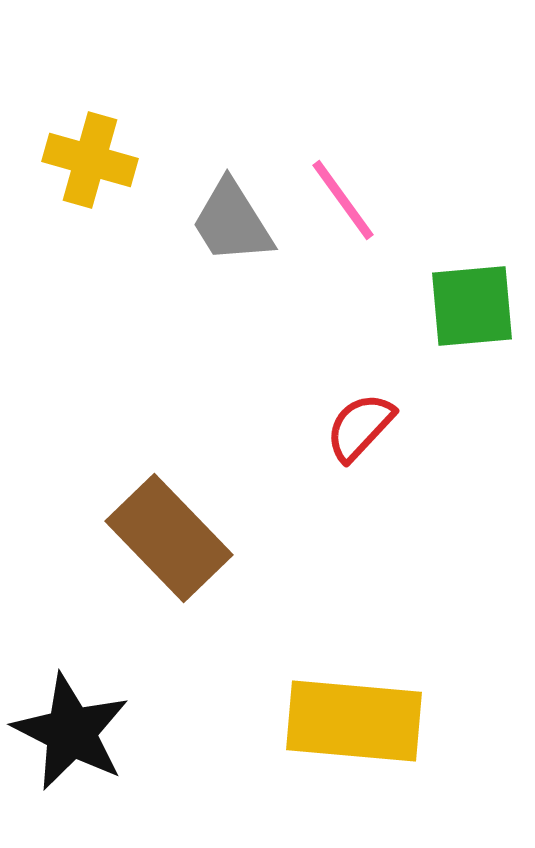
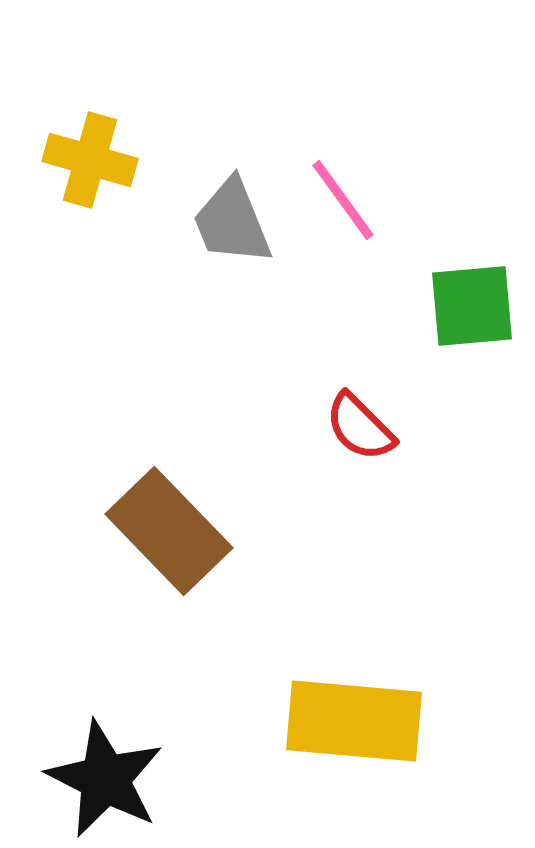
gray trapezoid: rotated 10 degrees clockwise
red semicircle: rotated 88 degrees counterclockwise
brown rectangle: moved 7 px up
black star: moved 34 px right, 47 px down
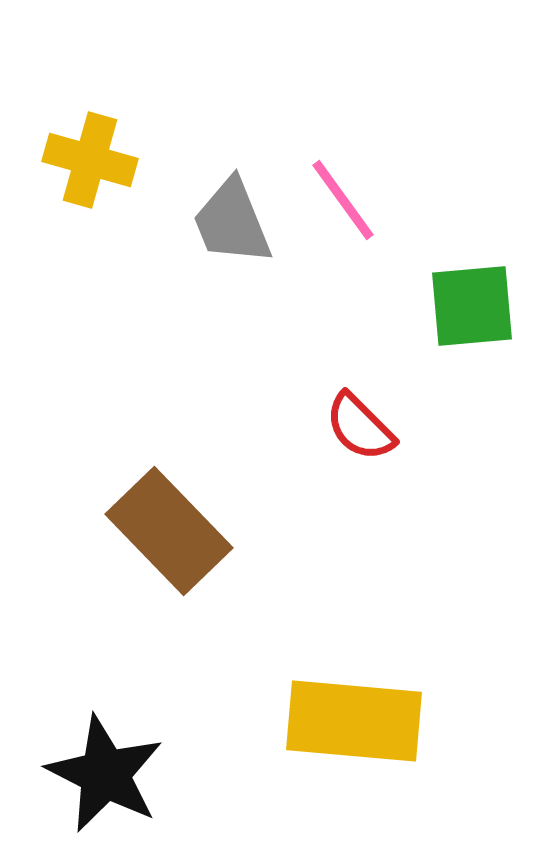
black star: moved 5 px up
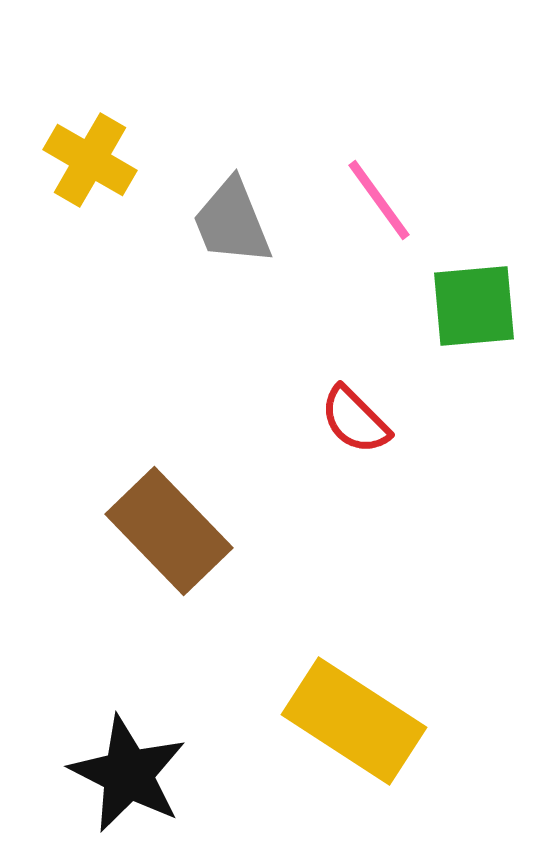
yellow cross: rotated 14 degrees clockwise
pink line: moved 36 px right
green square: moved 2 px right
red semicircle: moved 5 px left, 7 px up
yellow rectangle: rotated 28 degrees clockwise
black star: moved 23 px right
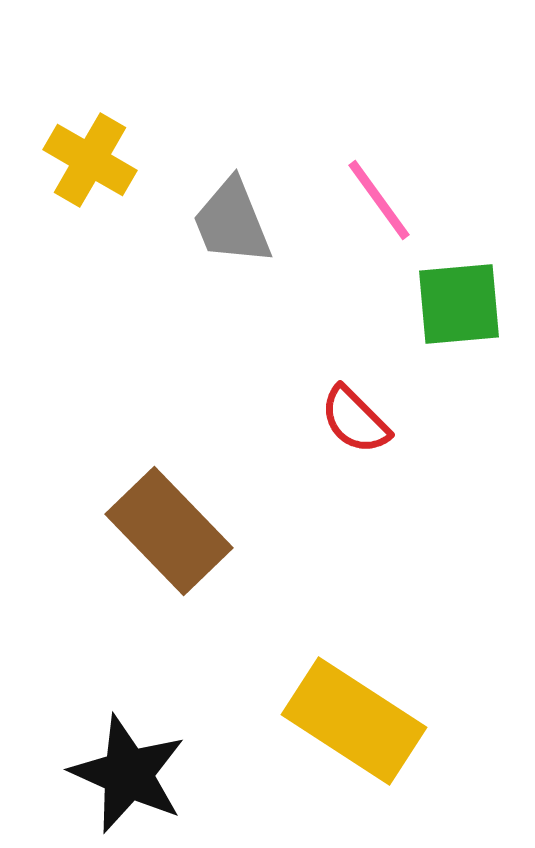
green square: moved 15 px left, 2 px up
black star: rotated 3 degrees counterclockwise
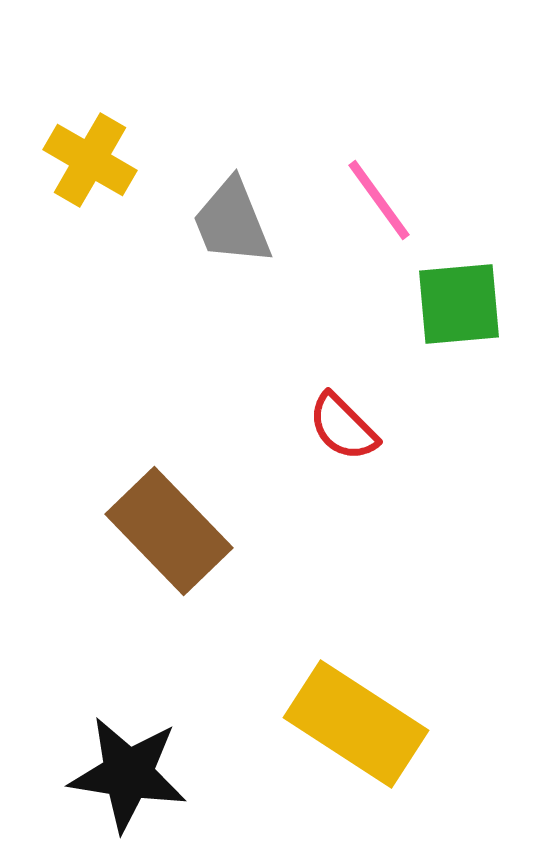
red semicircle: moved 12 px left, 7 px down
yellow rectangle: moved 2 px right, 3 px down
black star: rotated 15 degrees counterclockwise
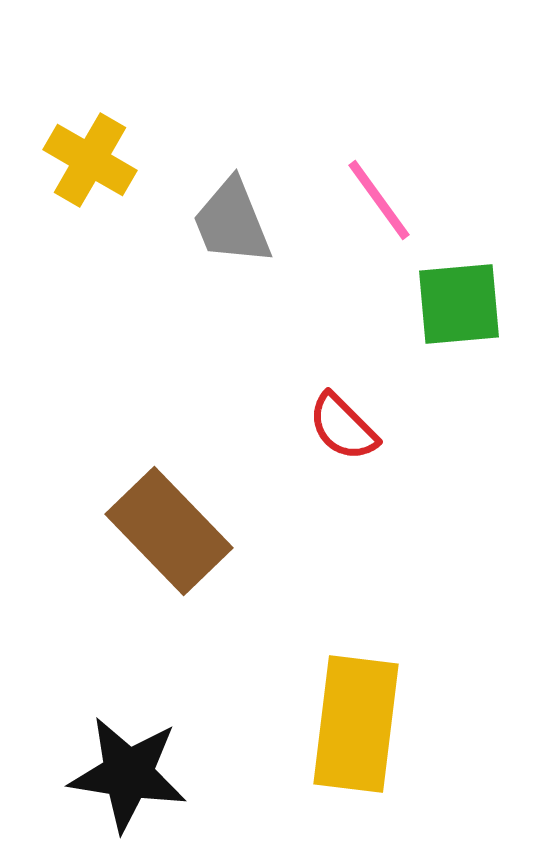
yellow rectangle: rotated 64 degrees clockwise
